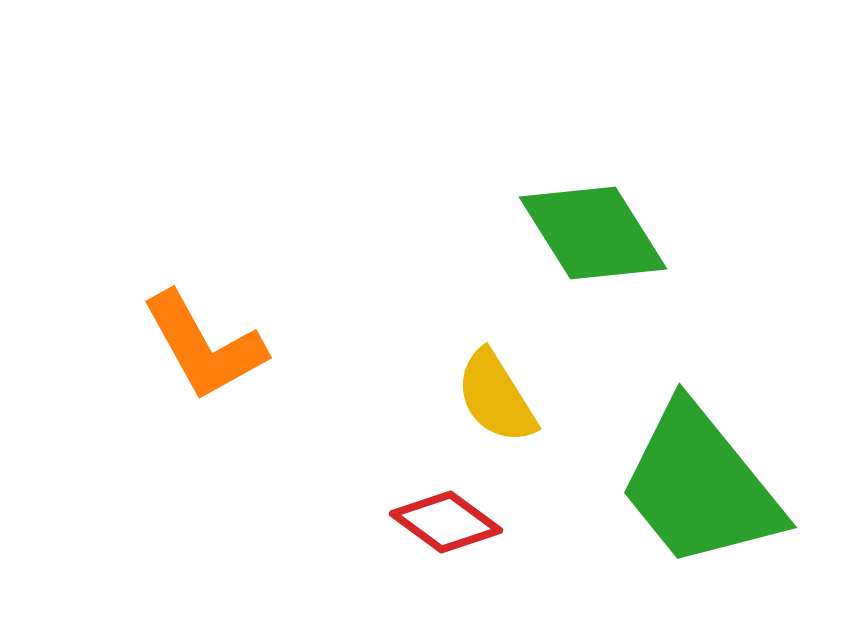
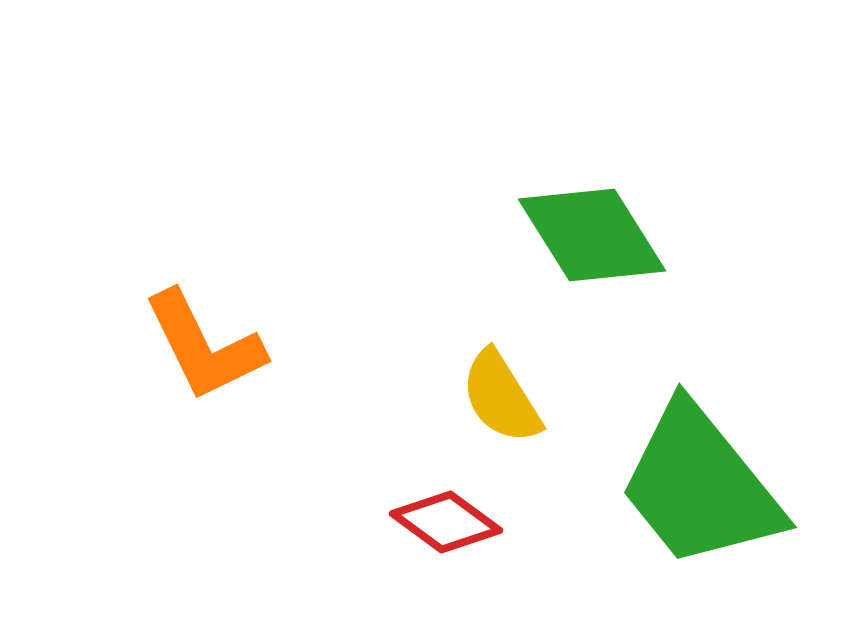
green diamond: moved 1 px left, 2 px down
orange L-shape: rotated 3 degrees clockwise
yellow semicircle: moved 5 px right
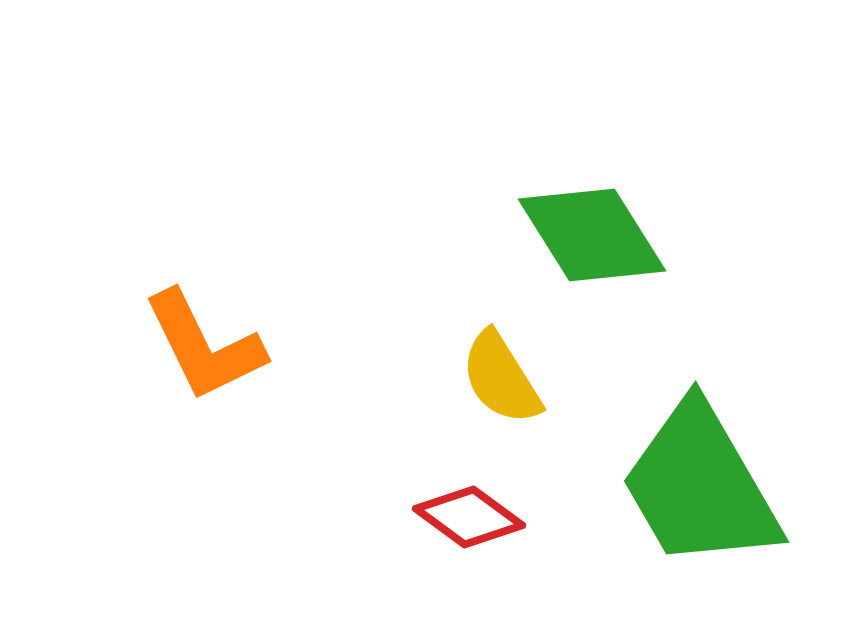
yellow semicircle: moved 19 px up
green trapezoid: rotated 9 degrees clockwise
red diamond: moved 23 px right, 5 px up
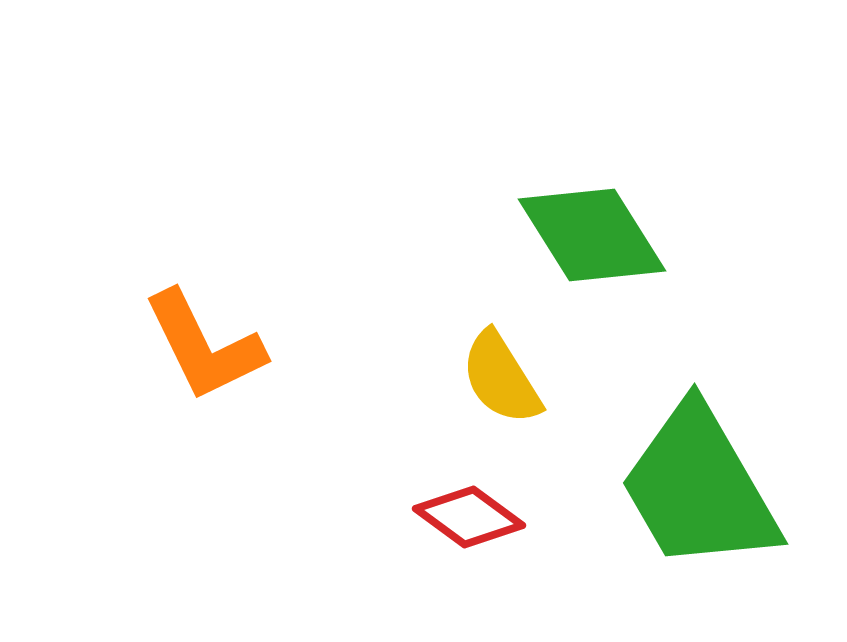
green trapezoid: moved 1 px left, 2 px down
